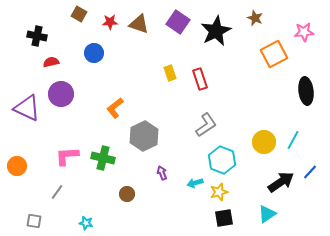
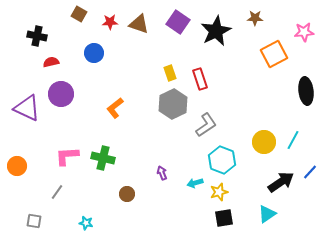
brown star: rotated 21 degrees counterclockwise
gray hexagon: moved 29 px right, 32 px up
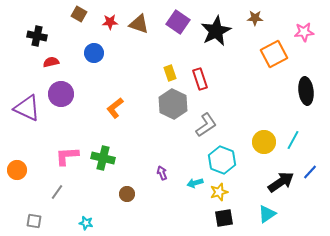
gray hexagon: rotated 8 degrees counterclockwise
orange circle: moved 4 px down
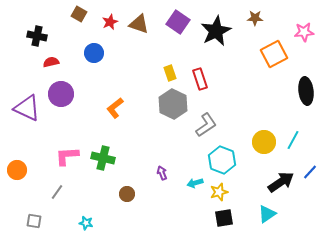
red star: rotated 21 degrees counterclockwise
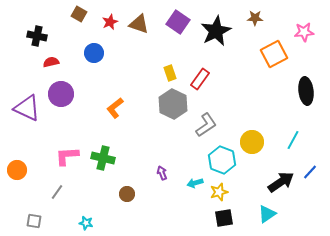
red rectangle: rotated 55 degrees clockwise
yellow circle: moved 12 px left
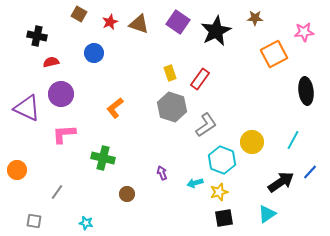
gray hexagon: moved 1 px left, 3 px down; rotated 8 degrees counterclockwise
pink L-shape: moved 3 px left, 22 px up
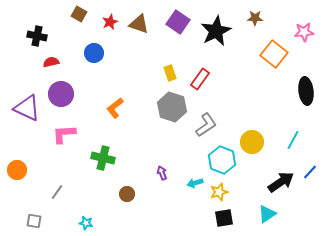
orange square: rotated 24 degrees counterclockwise
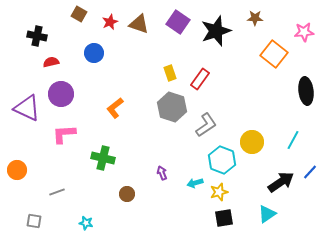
black star: rotated 8 degrees clockwise
gray line: rotated 35 degrees clockwise
